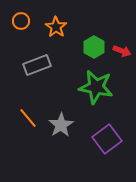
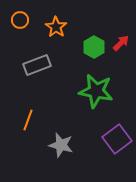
orange circle: moved 1 px left, 1 px up
red arrow: moved 1 px left, 8 px up; rotated 66 degrees counterclockwise
green star: moved 4 px down
orange line: moved 2 px down; rotated 60 degrees clockwise
gray star: moved 20 px down; rotated 25 degrees counterclockwise
purple square: moved 10 px right
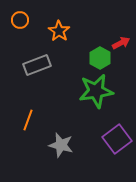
orange star: moved 3 px right, 4 px down
red arrow: rotated 18 degrees clockwise
green hexagon: moved 6 px right, 11 px down
green star: rotated 20 degrees counterclockwise
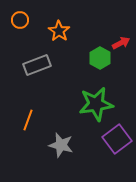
green star: moved 13 px down
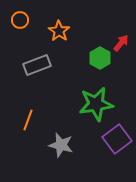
red arrow: rotated 24 degrees counterclockwise
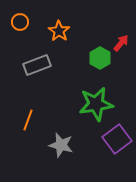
orange circle: moved 2 px down
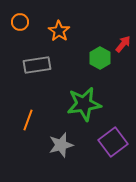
red arrow: moved 2 px right, 1 px down
gray rectangle: rotated 12 degrees clockwise
green star: moved 12 px left
purple square: moved 4 px left, 3 px down
gray star: rotated 30 degrees counterclockwise
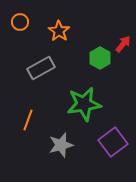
gray rectangle: moved 4 px right, 3 px down; rotated 20 degrees counterclockwise
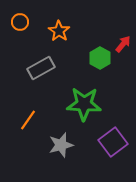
green star: rotated 12 degrees clockwise
orange line: rotated 15 degrees clockwise
